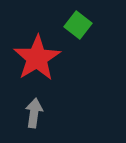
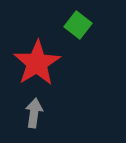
red star: moved 5 px down
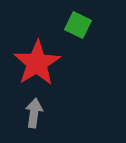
green square: rotated 12 degrees counterclockwise
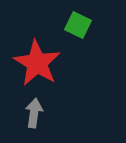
red star: rotated 9 degrees counterclockwise
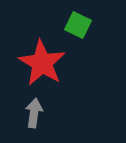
red star: moved 5 px right
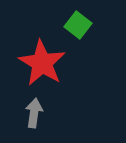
green square: rotated 12 degrees clockwise
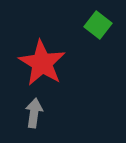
green square: moved 20 px right
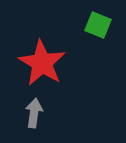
green square: rotated 16 degrees counterclockwise
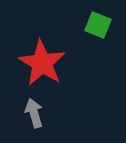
gray arrow: rotated 24 degrees counterclockwise
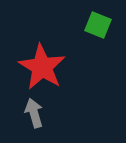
red star: moved 4 px down
